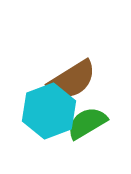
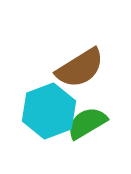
brown semicircle: moved 8 px right, 12 px up
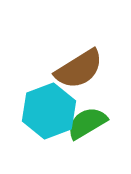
brown semicircle: moved 1 px left, 1 px down
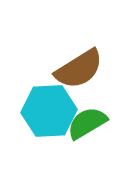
cyan hexagon: rotated 18 degrees clockwise
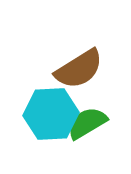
cyan hexagon: moved 2 px right, 3 px down
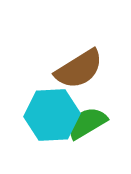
cyan hexagon: moved 1 px right, 1 px down
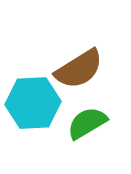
cyan hexagon: moved 19 px left, 12 px up
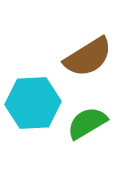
brown semicircle: moved 9 px right, 12 px up
